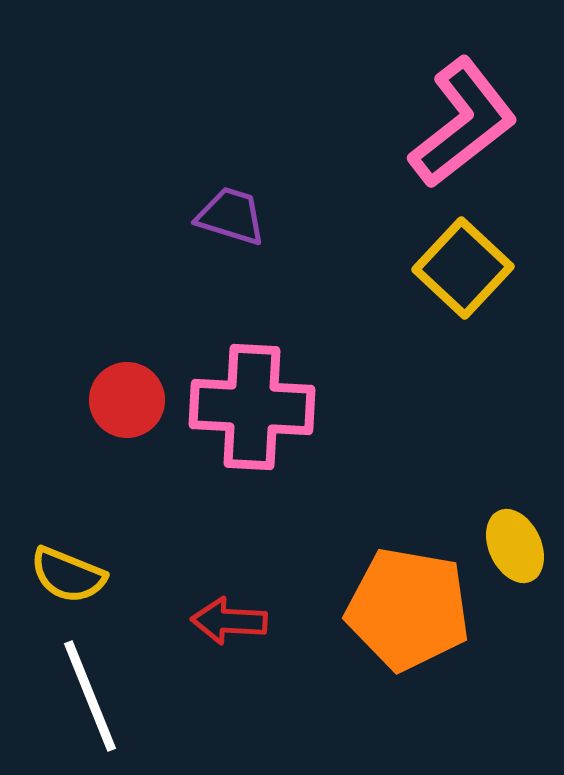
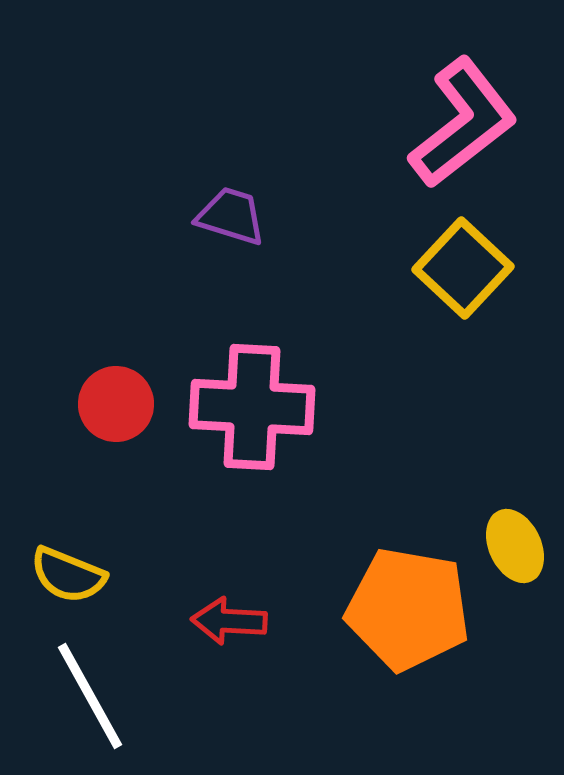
red circle: moved 11 px left, 4 px down
white line: rotated 7 degrees counterclockwise
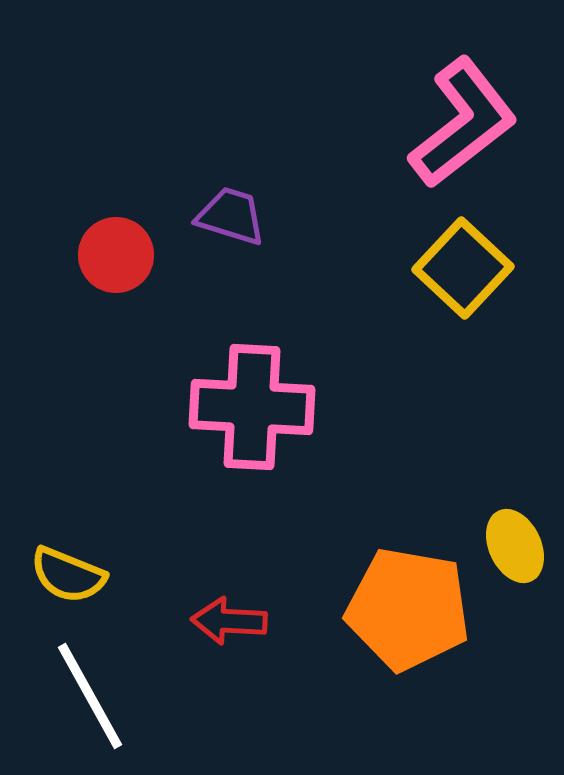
red circle: moved 149 px up
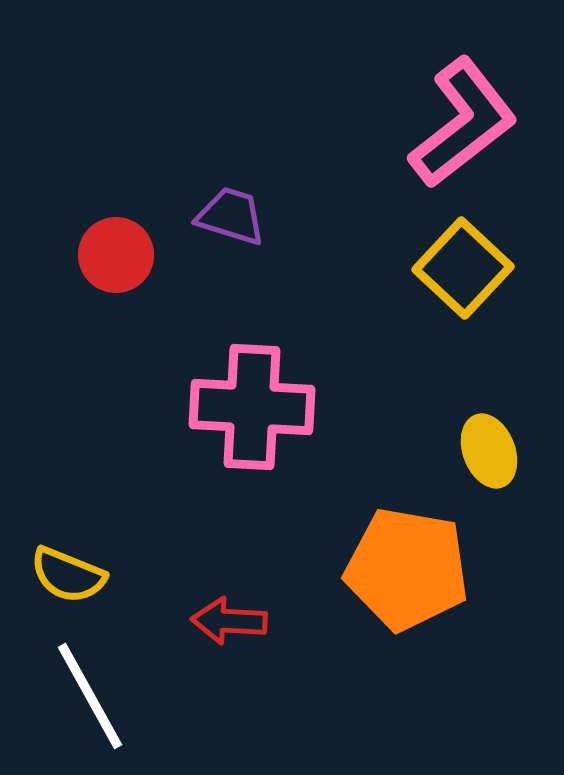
yellow ellipse: moved 26 px left, 95 px up; rotated 4 degrees clockwise
orange pentagon: moved 1 px left, 40 px up
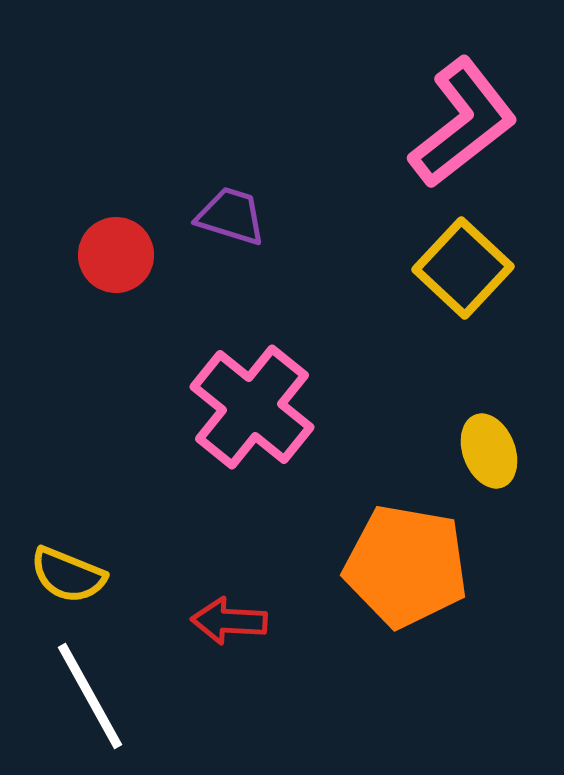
pink cross: rotated 36 degrees clockwise
orange pentagon: moved 1 px left, 3 px up
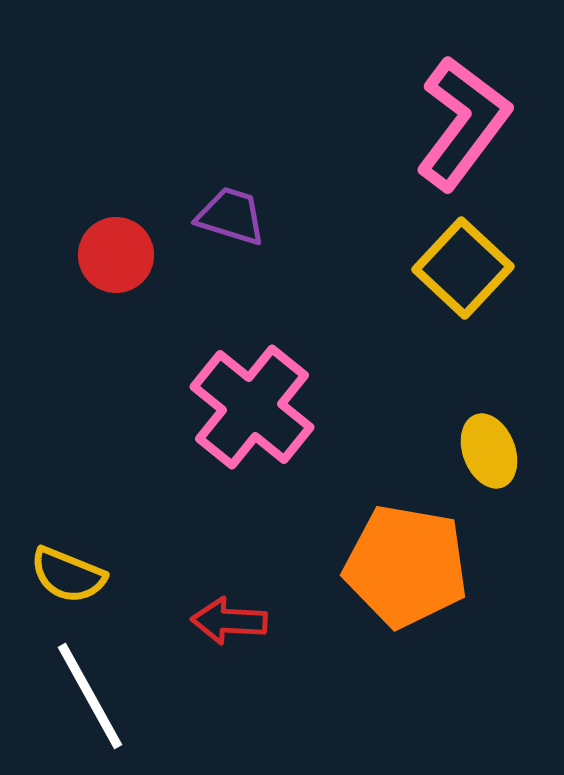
pink L-shape: rotated 15 degrees counterclockwise
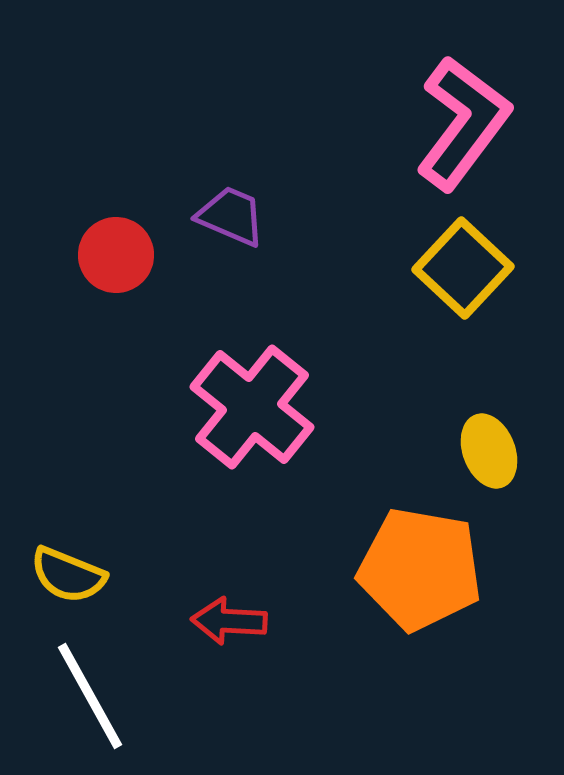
purple trapezoid: rotated 6 degrees clockwise
orange pentagon: moved 14 px right, 3 px down
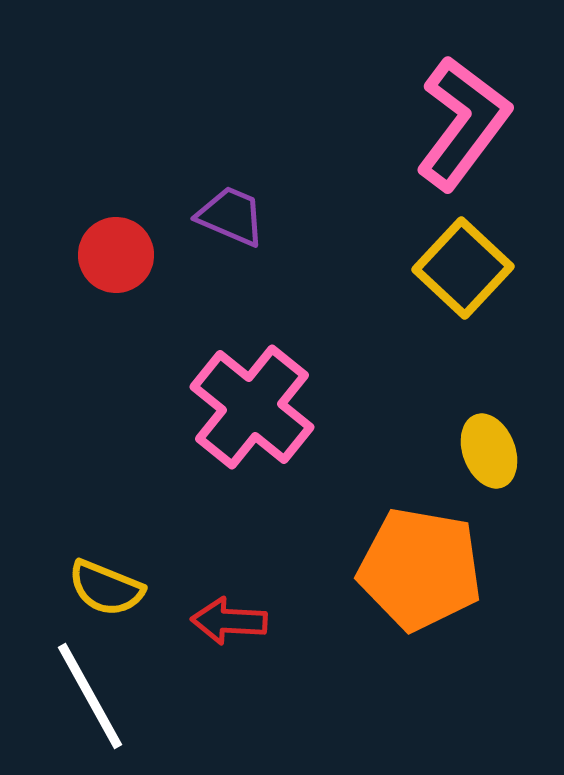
yellow semicircle: moved 38 px right, 13 px down
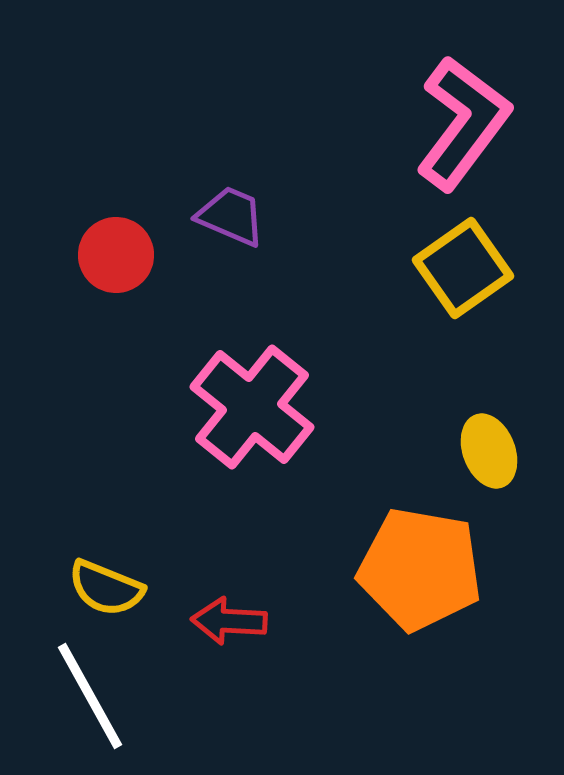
yellow square: rotated 12 degrees clockwise
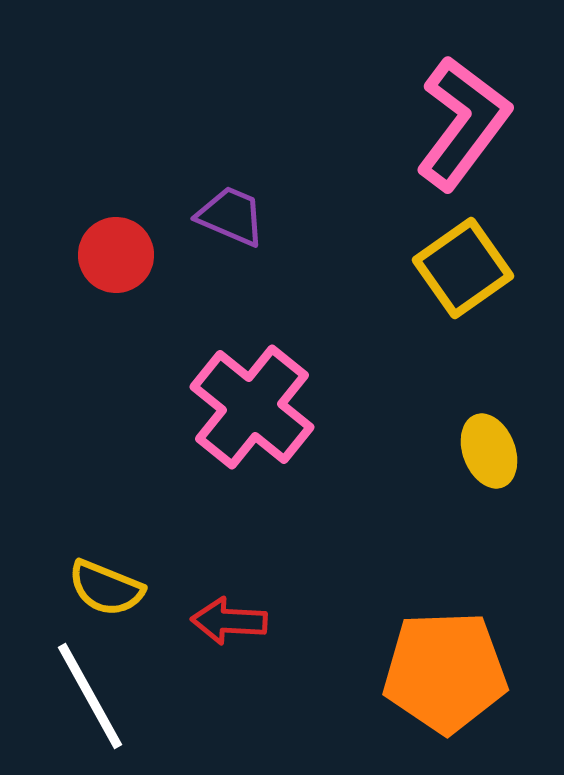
orange pentagon: moved 25 px right, 103 px down; rotated 12 degrees counterclockwise
